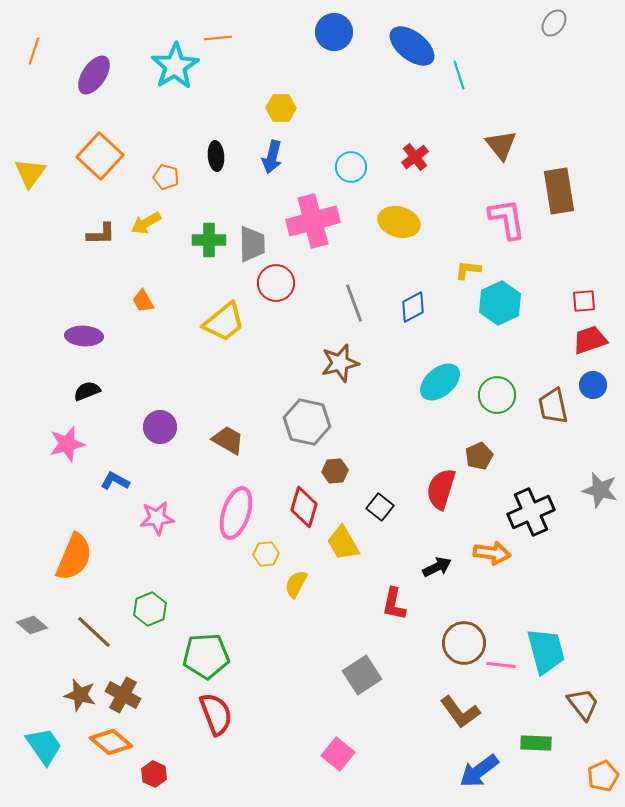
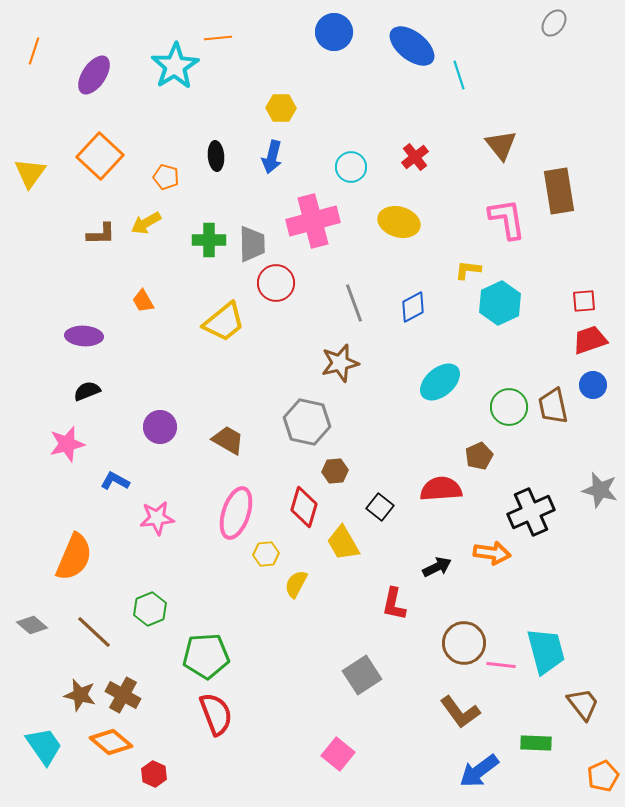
green circle at (497, 395): moved 12 px right, 12 px down
red semicircle at (441, 489): rotated 69 degrees clockwise
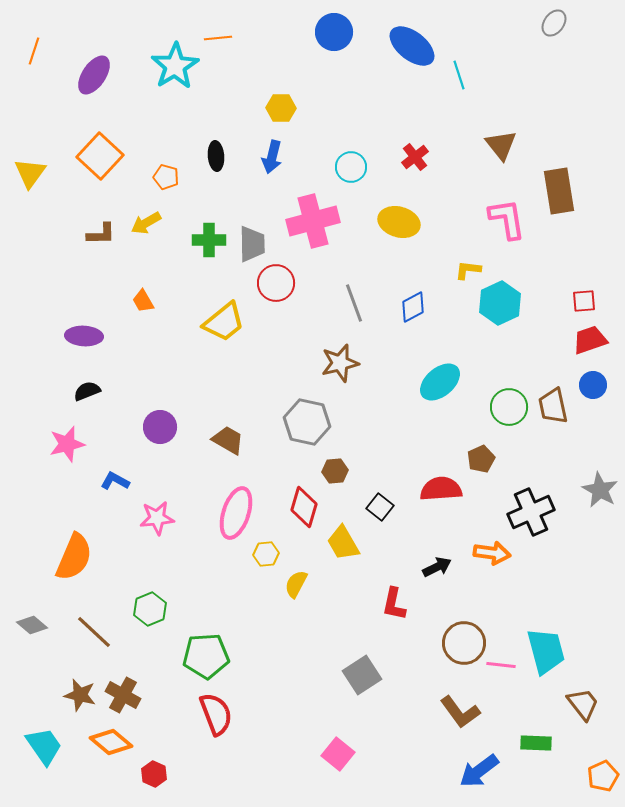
brown pentagon at (479, 456): moved 2 px right, 3 px down
gray star at (600, 490): rotated 15 degrees clockwise
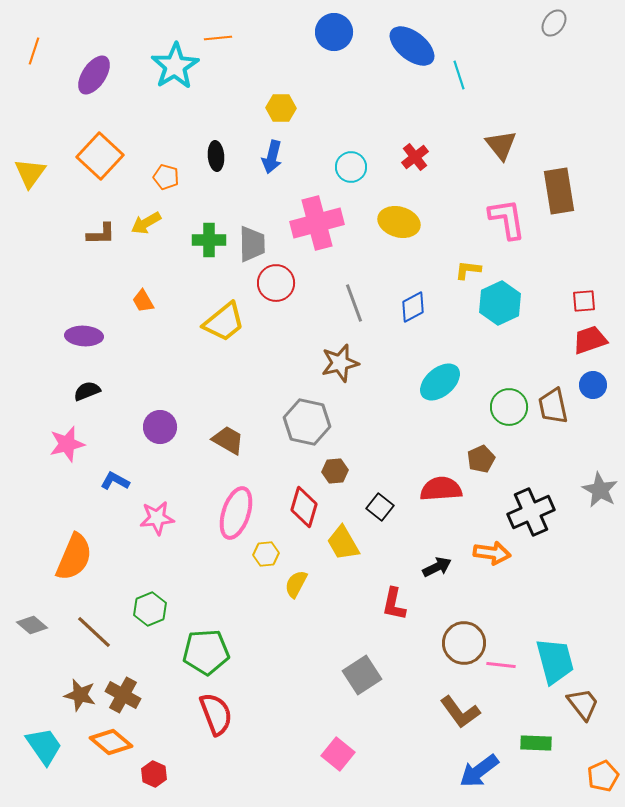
pink cross at (313, 221): moved 4 px right, 2 px down
cyan trapezoid at (546, 651): moved 9 px right, 10 px down
green pentagon at (206, 656): moved 4 px up
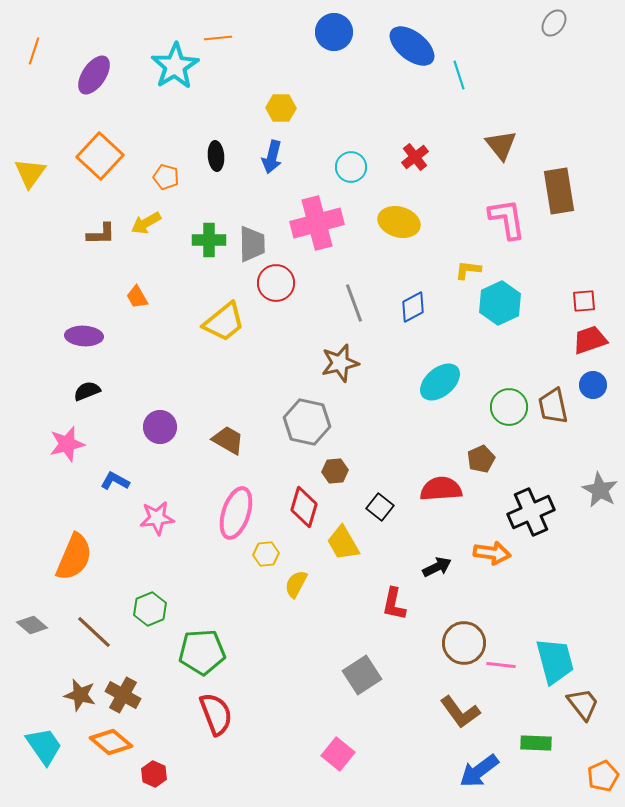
orange trapezoid at (143, 301): moved 6 px left, 4 px up
green pentagon at (206, 652): moved 4 px left
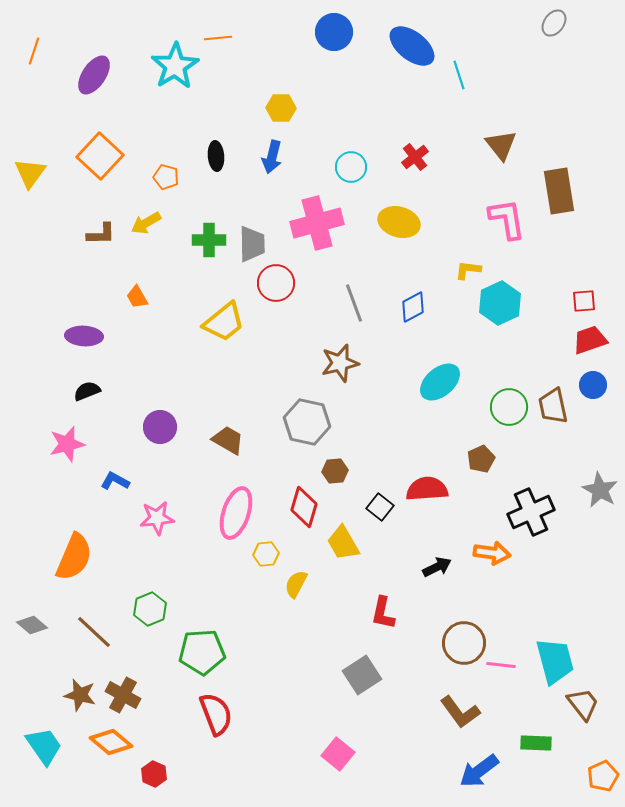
red semicircle at (441, 489): moved 14 px left
red L-shape at (394, 604): moved 11 px left, 9 px down
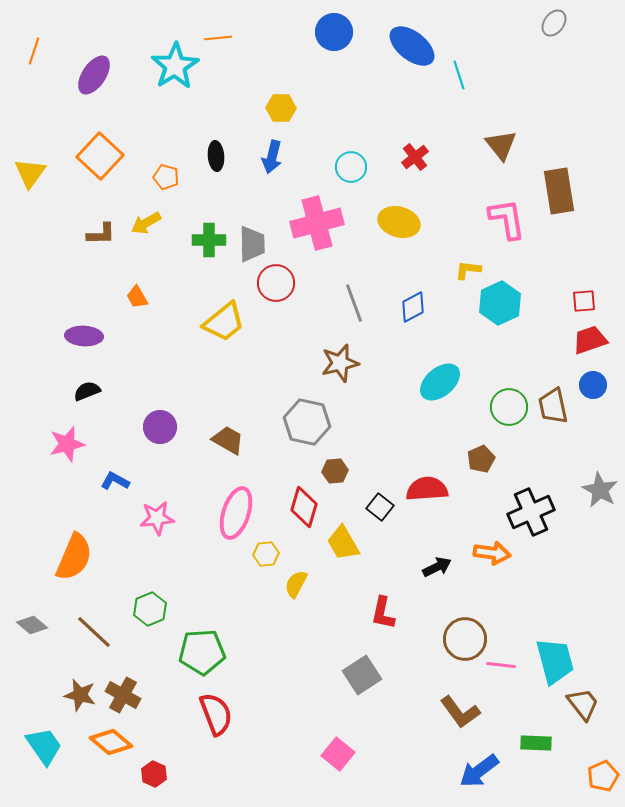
brown circle at (464, 643): moved 1 px right, 4 px up
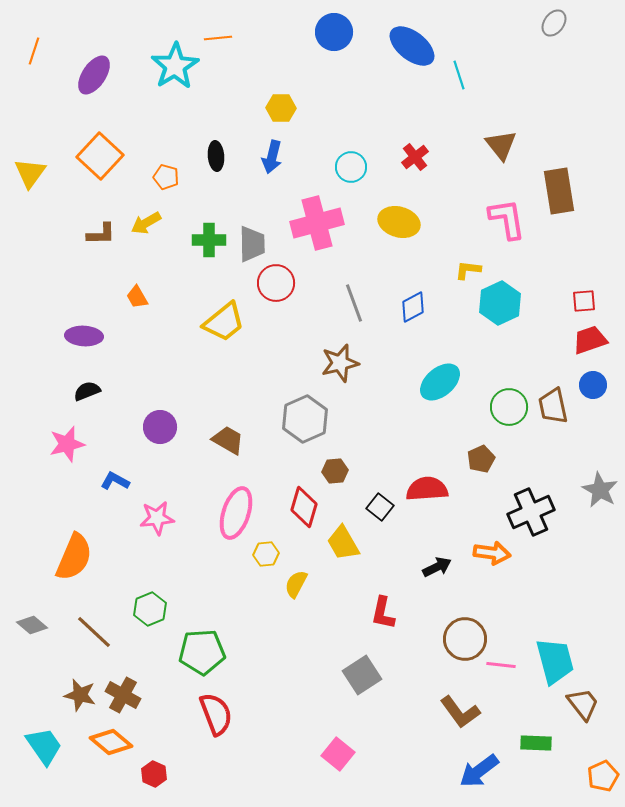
gray hexagon at (307, 422): moved 2 px left, 3 px up; rotated 24 degrees clockwise
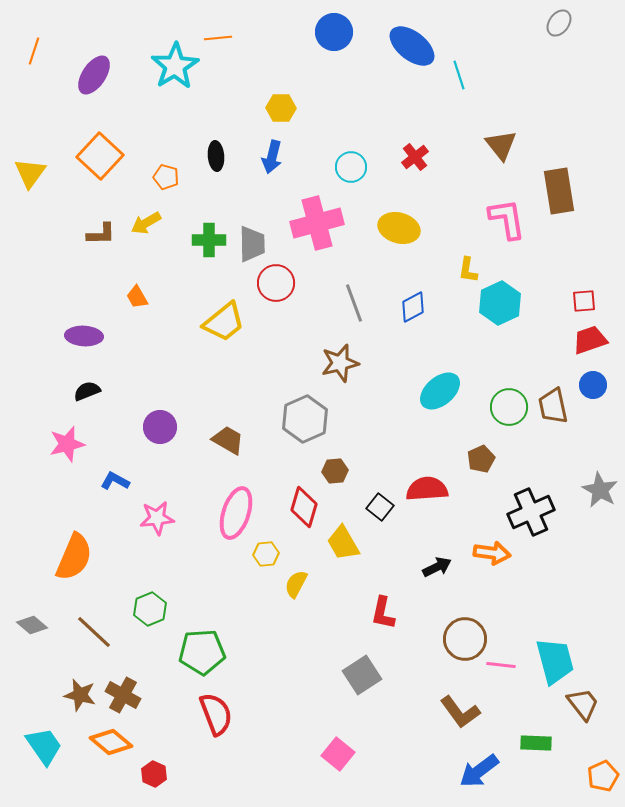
gray ellipse at (554, 23): moved 5 px right
yellow ellipse at (399, 222): moved 6 px down
yellow L-shape at (468, 270): rotated 88 degrees counterclockwise
cyan ellipse at (440, 382): moved 9 px down
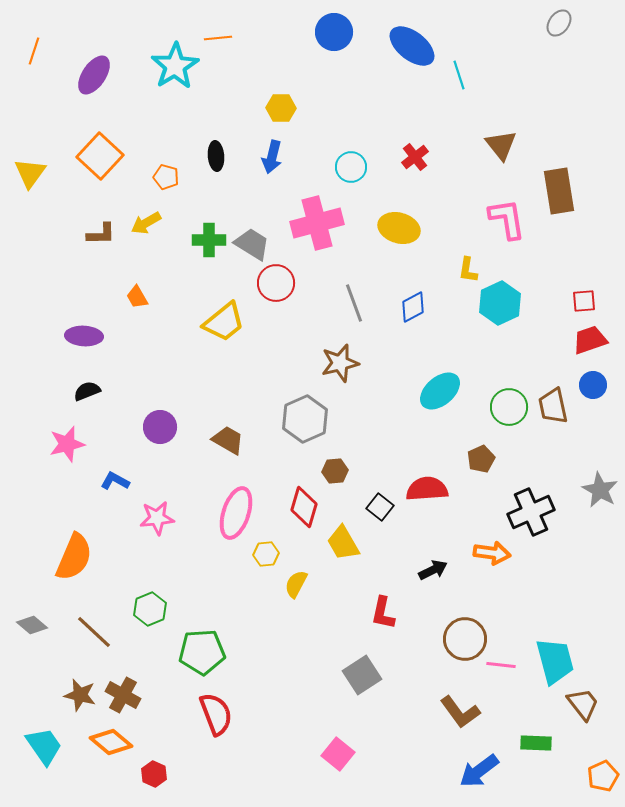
gray trapezoid at (252, 244): rotated 57 degrees counterclockwise
black arrow at (437, 567): moved 4 px left, 3 px down
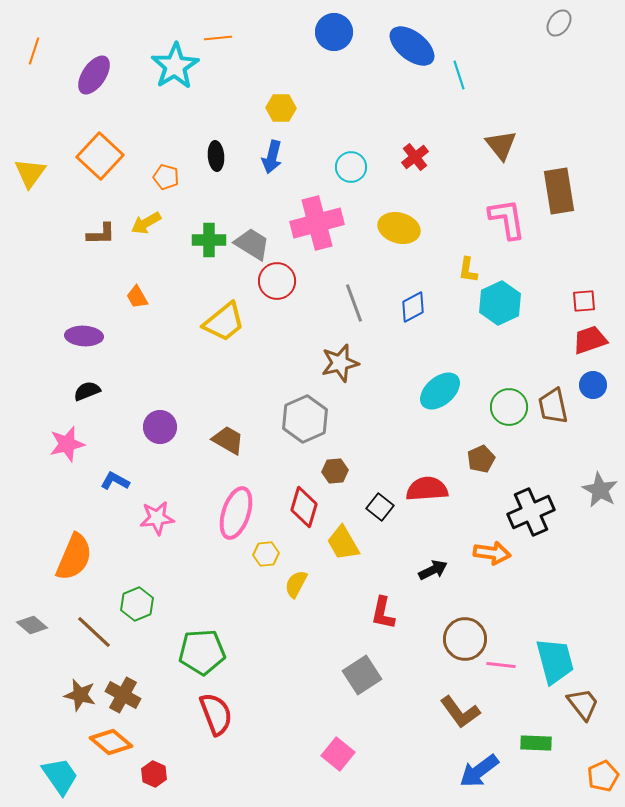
red circle at (276, 283): moved 1 px right, 2 px up
green hexagon at (150, 609): moved 13 px left, 5 px up
cyan trapezoid at (44, 746): moved 16 px right, 30 px down
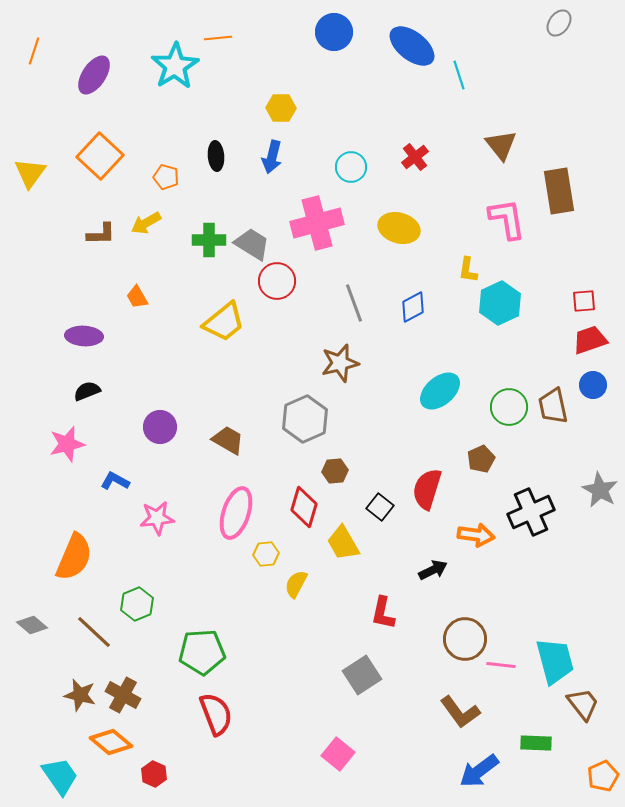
red semicircle at (427, 489): rotated 69 degrees counterclockwise
orange arrow at (492, 553): moved 16 px left, 18 px up
